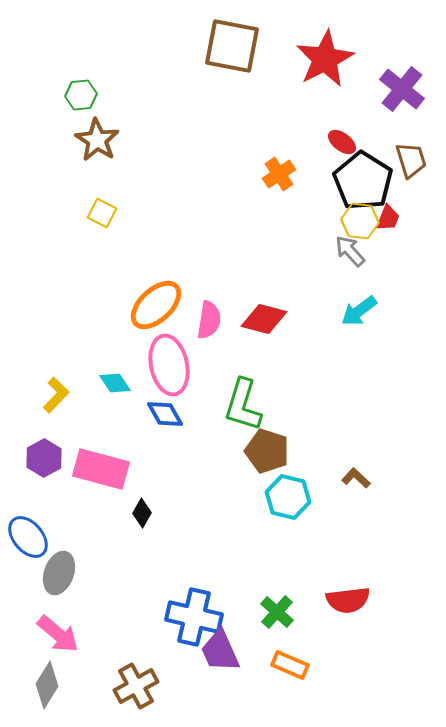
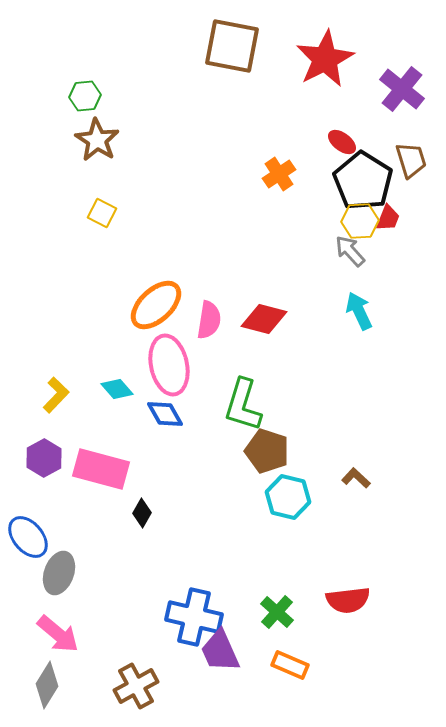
green hexagon: moved 4 px right, 1 px down
yellow hexagon: rotated 9 degrees counterclockwise
cyan arrow: rotated 102 degrees clockwise
cyan diamond: moved 2 px right, 6 px down; rotated 8 degrees counterclockwise
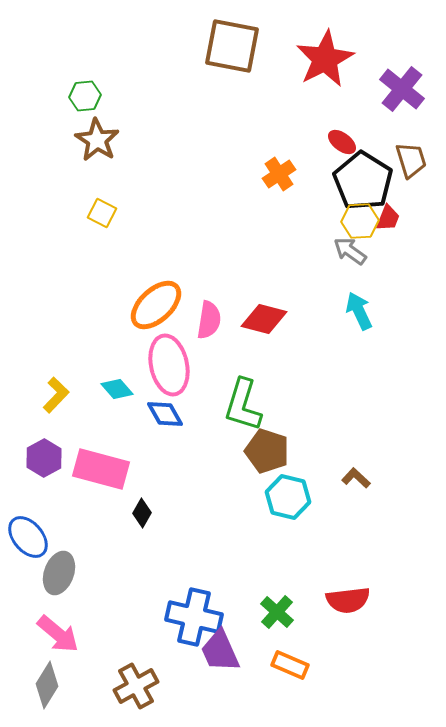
gray arrow: rotated 12 degrees counterclockwise
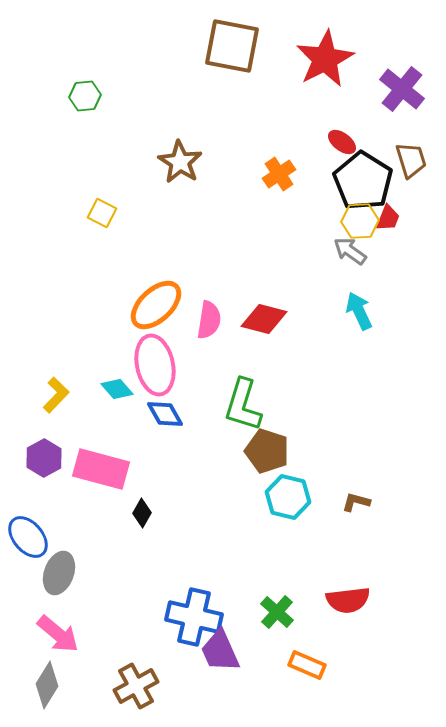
brown star: moved 83 px right, 22 px down
pink ellipse: moved 14 px left
brown L-shape: moved 24 px down; rotated 28 degrees counterclockwise
orange rectangle: moved 17 px right
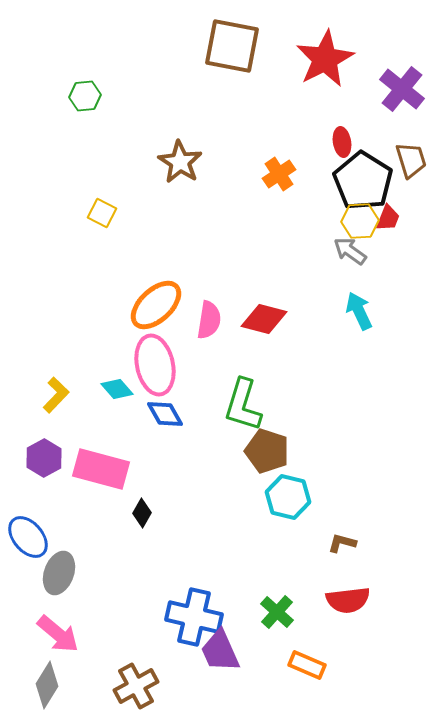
red ellipse: rotated 44 degrees clockwise
brown L-shape: moved 14 px left, 41 px down
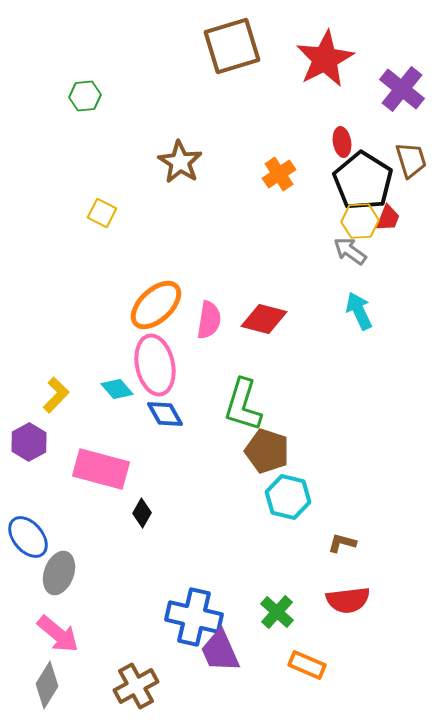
brown square: rotated 28 degrees counterclockwise
purple hexagon: moved 15 px left, 16 px up
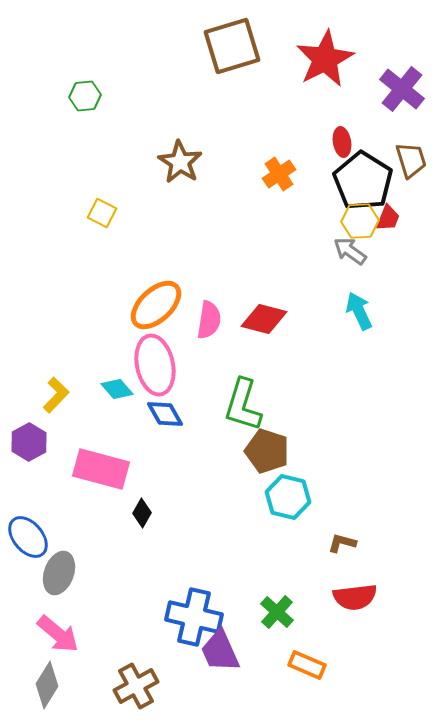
red semicircle: moved 7 px right, 3 px up
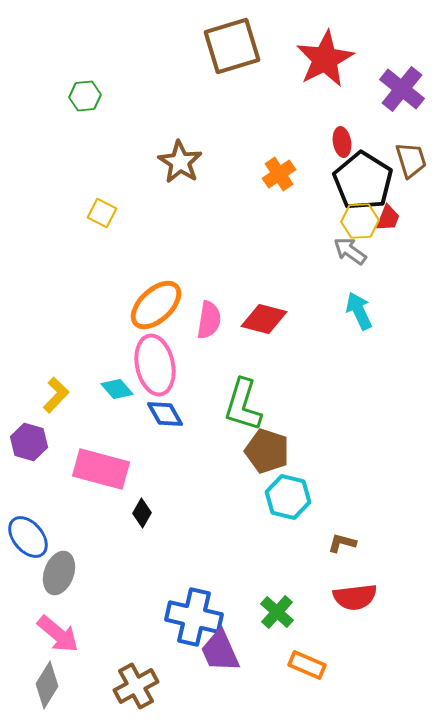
purple hexagon: rotated 15 degrees counterclockwise
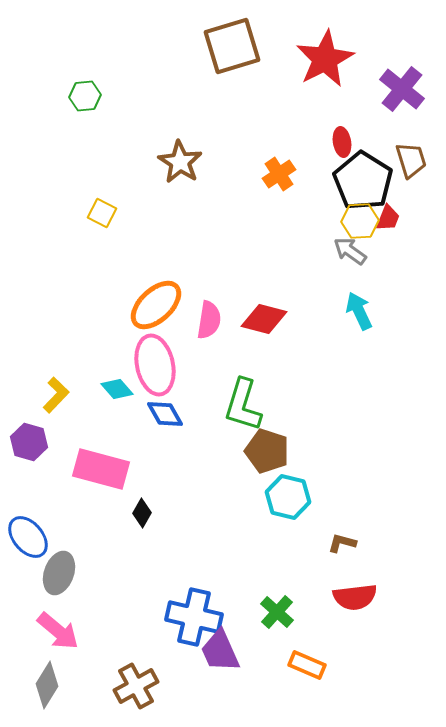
pink arrow: moved 3 px up
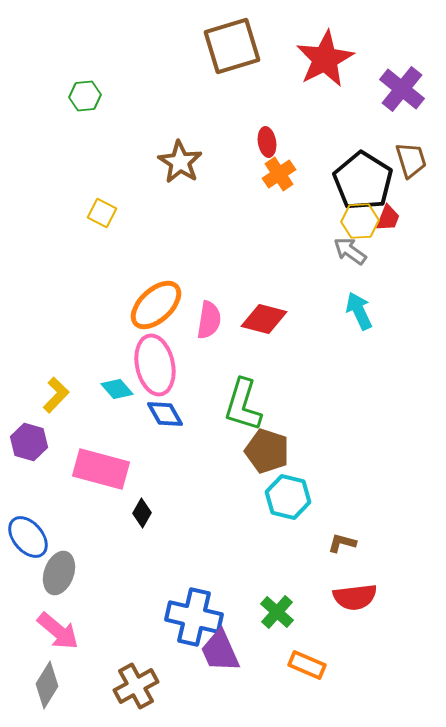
red ellipse: moved 75 px left
